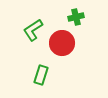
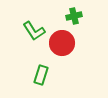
green cross: moved 2 px left, 1 px up
green L-shape: moved 1 px right, 1 px down; rotated 90 degrees counterclockwise
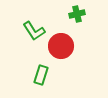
green cross: moved 3 px right, 2 px up
red circle: moved 1 px left, 3 px down
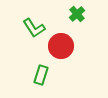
green cross: rotated 28 degrees counterclockwise
green L-shape: moved 3 px up
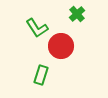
green L-shape: moved 3 px right
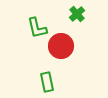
green L-shape: rotated 20 degrees clockwise
green rectangle: moved 6 px right, 7 px down; rotated 30 degrees counterclockwise
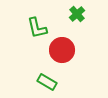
red circle: moved 1 px right, 4 px down
green rectangle: rotated 48 degrees counterclockwise
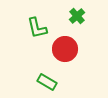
green cross: moved 2 px down
red circle: moved 3 px right, 1 px up
